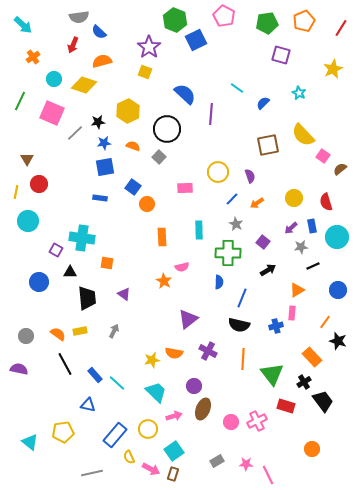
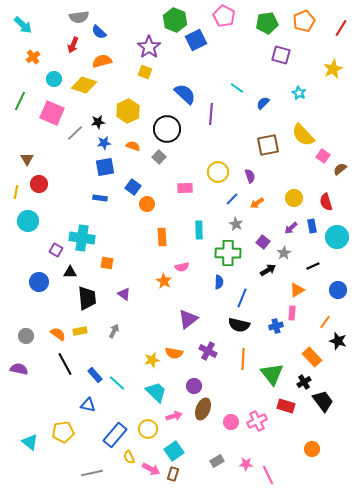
gray star at (301, 247): moved 17 px left, 6 px down; rotated 24 degrees counterclockwise
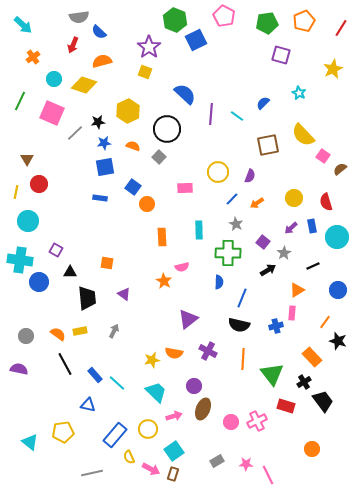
cyan line at (237, 88): moved 28 px down
purple semicircle at (250, 176): rotated 40 degrees clockwise
cyan cross at (82, 238): moved 62 px left, 22 px down
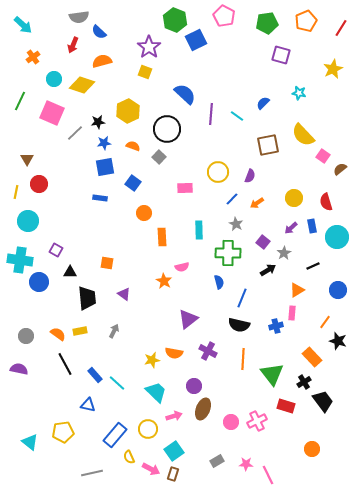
orange pentagon at (304, 21): moved 2 px right
yellow diamond at (84, 85): moved 2 px left
cyan star at (299, 93): rotated 16 degrees counterclockwise
blue square at (133, 187): moved 4 px up
orange circle at (147, 204): moved 3 px left, 9 px down
blue semicircle at (219, 282): rotated 16 degrees counterclockwise
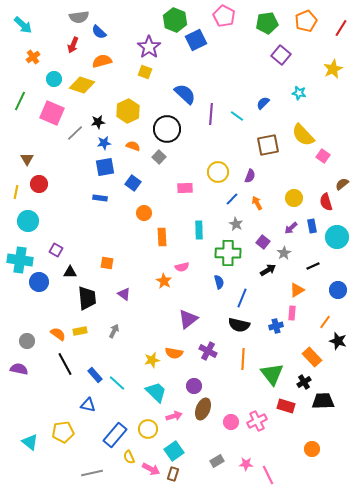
purple square at (281, 55): rotated 24 degrees clockwise
brown semicircle at (340, 169): moved 2 px right, 15 px down
orange arrow at (257, 203): rotated 96 degrees clockwise
gray circle at (26, 336): moved 1 px right, 5 px down
black trapezoid at (323, 401): rotated 55 degrees counterclockwise
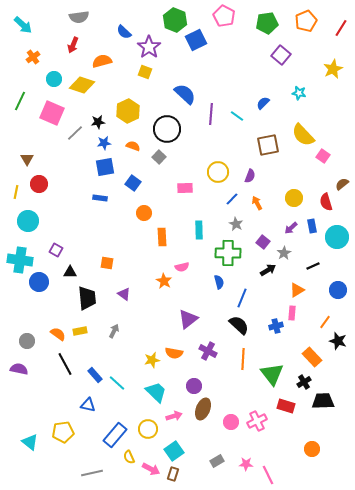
blue semicircle at (99, 32): moved 25 px right
black semicircle at (239, 325): rotated 150 degrees counterclockwise
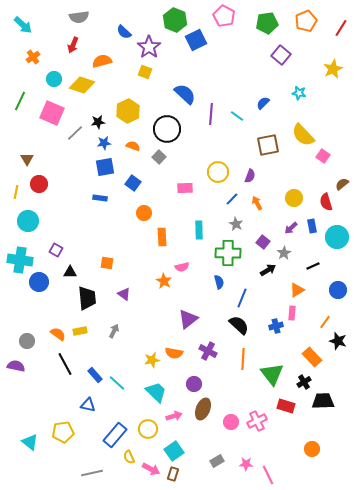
purple semicircle at (19, 369): moved 3 px left, 3 px up
purple circle at (194, 386): moved 2 px up
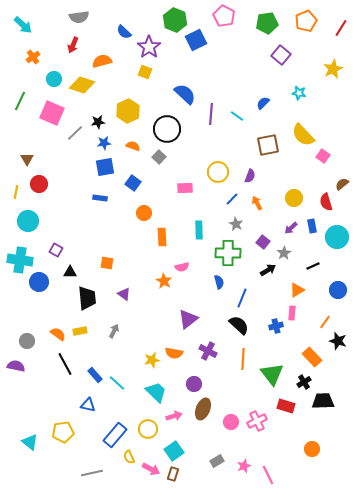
pink star at (246, 464): moved 2 px left, 2 px down; rotated 24 degrees counterclockwise
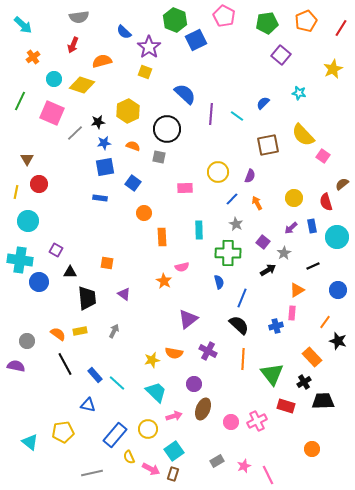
gray square at (159, 157): rotated 32 degrees counterclockwise
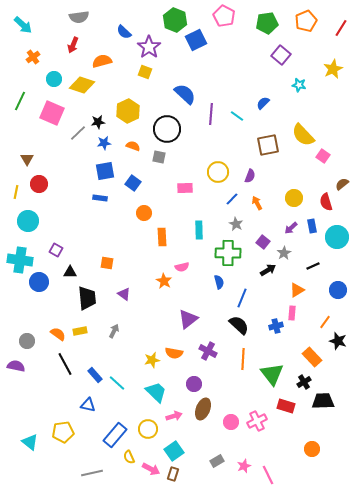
cyan star at (299, 93): moved 8 px up
gray line at (75, 133): moved 3 px right
blue square at (105, 167): moved 4 px down
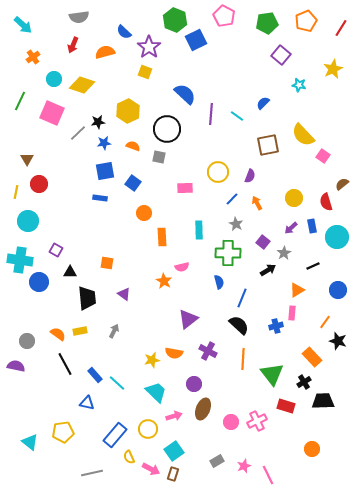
orange semicircle at (102, 61): moved 3 px right, 9 px up
blue triangle at (88, 405): moved 1 px left, 2 px up
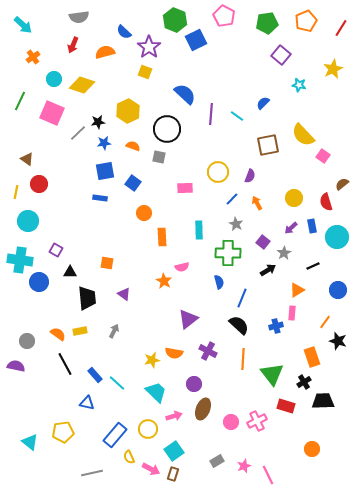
brown triangle at (27, 159): rotated 24 degrees counterclockwise
orange rectangle at (312, 357): rotated 24 degrees clockwise
